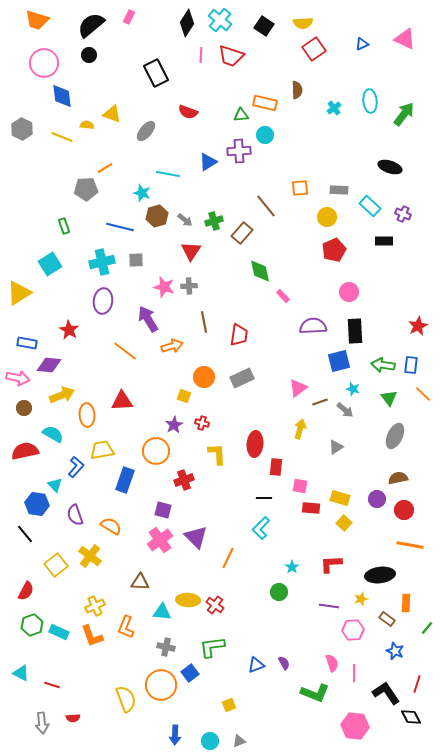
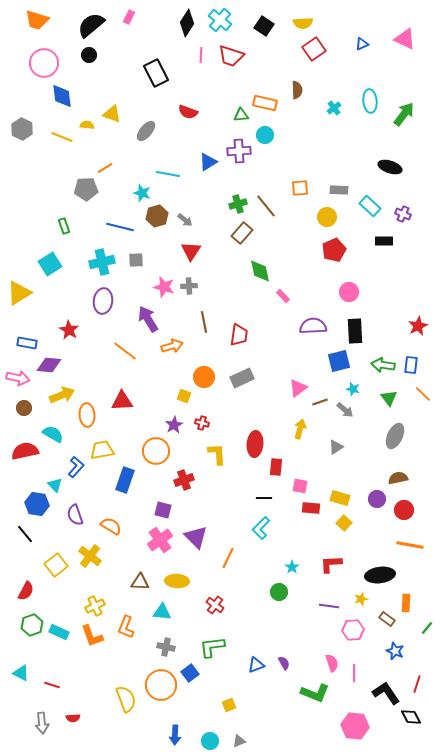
green cross at (214, 221): moved 24 px right, 17 px up
yellow ellipse at (188, 600): moved 11 px left, 19 px up
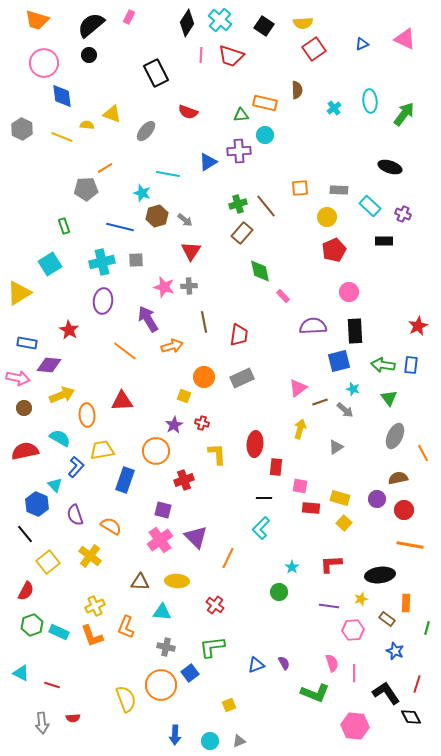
orange line at (423, 394): moved 59 px down; rotated 18 degrees clockwise
cyan semicircle at (53, 434): moved 7 px right, 4 px down
blue hexagon at (37, 504): rotated 15 degrees clockwise
yellow square at (56, 565): moved 8 px left, 3 px up
green line at (427, 628): rotated 24 degrees counterclockwise
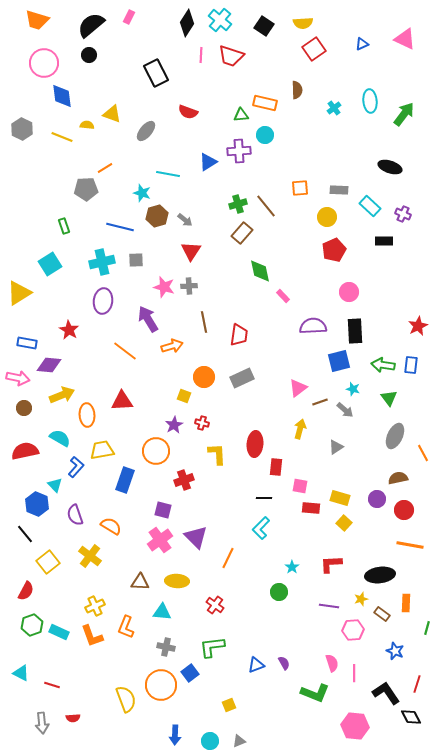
brown rectangle at (387, 619): moved 5 px left, 5 px up
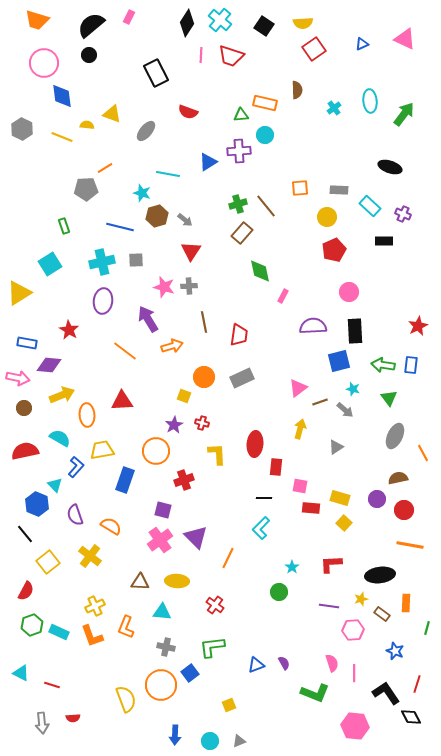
pink rectangle at (283, 296): rotated 72 degrees clockwise
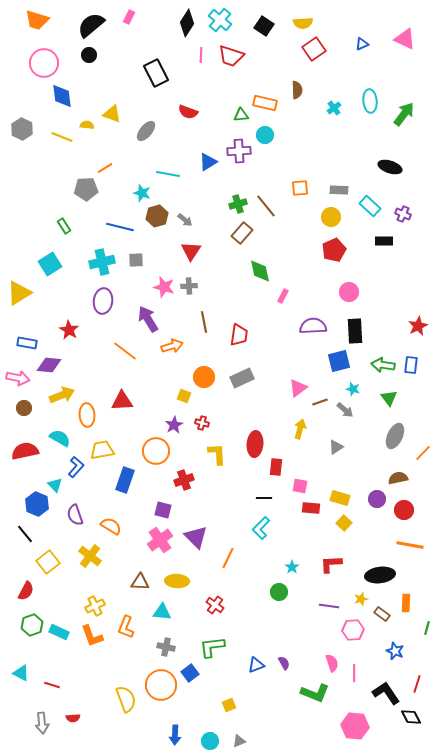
yellow circle at (327, 217): moved 4 px right
green rectangle at (64, 226): rotated 14 degrees counterclockwise
orange line at (423, 453): rotated 72 degrees clockwise
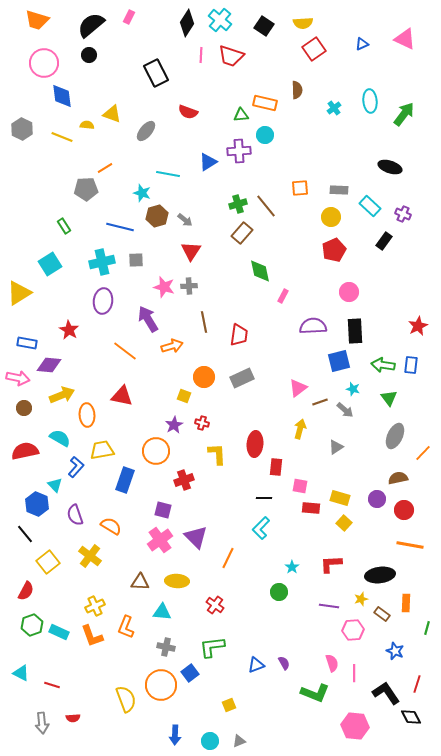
black rectangle at (384, 241): rotated 54 degrees counterclockwise
red triangle at (122, 401): moved 5 px up; rotated 15 degrees clockwise
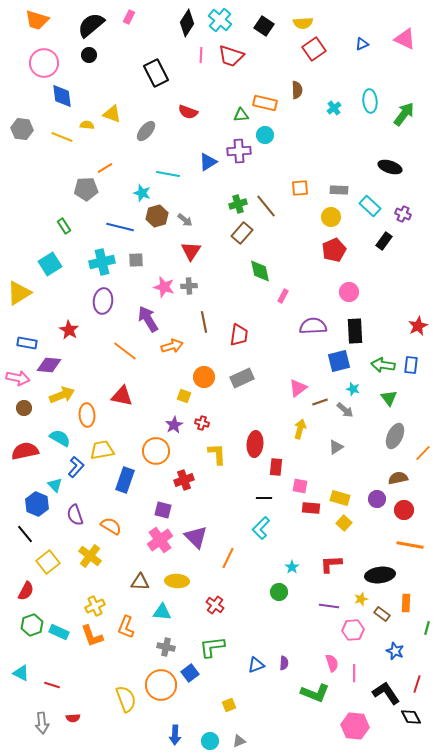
gray hexagon at (22, 129): rotated 20 degrees counterclockwise
purple semicircle at (284, 663): rotated 32 degrees clockwise
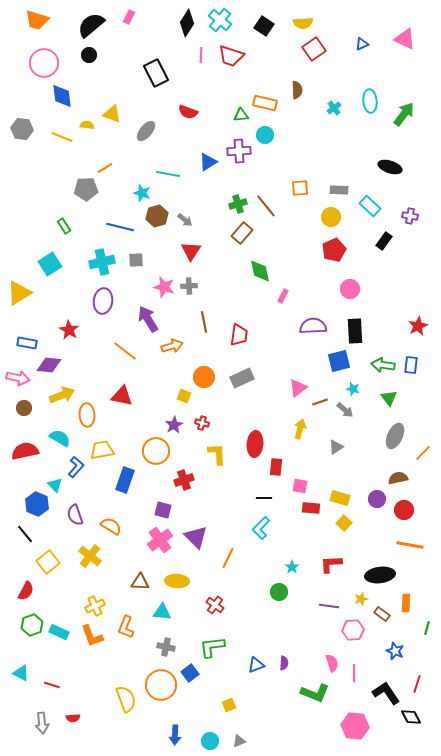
purple cross at (403, 214): moved 7 px right, 2 px down; rotated 14 degrees counterclockwise
pink circle at (349, 292): moved 1 px right, 3 px up
